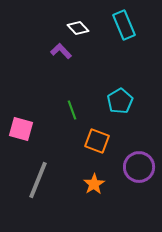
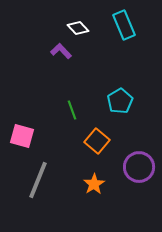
pink square: moved 1 px right, 7 px down
orange square: rotated 20 degrees clockwise
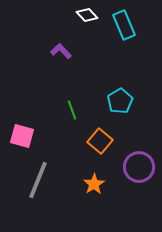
white diamond: moved 9 px right, 13 px up
orange square: moved 3 px right
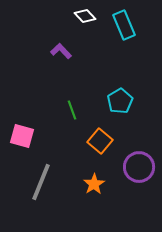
white diamond: moved 2 px left, 1 px down
gray line: moved 3 px right, 2 px down
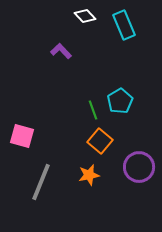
green line: moved 21 px right
orange star: moved 5 px left, 9 px up; rotated 20 degrees clockwise
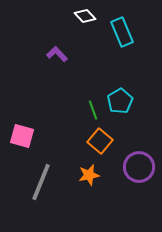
cyan rectangle: moved 2 px left, 7 px down
purple L-shape: moved 4 px left, 3 px down
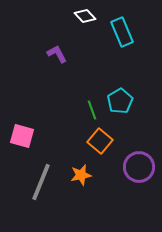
purple L-shape: rotated 15 degrees clockwise
green line: moved 1 px left
orange star: moved 8 px left
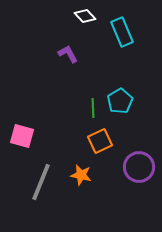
purple L-shape: moved 11 px right
green line: moved 1 px right, 2 px up; rotated 18 degrees clockwise
orange square: rotated 25 degrees clockwise
orange star: rotated 25 degrees clockwise
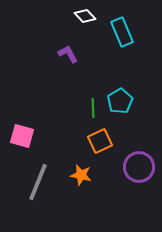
gray line: moved 3 px left
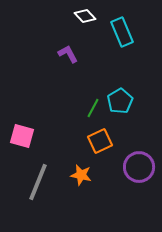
green line: rotated 30 degrees clockwise
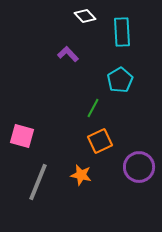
cyan rectangle: rotated 20 degrees clockwise
purple L-shape: rotated 15 degrees counterclockwise
cyan pentagon: moved 21 px up
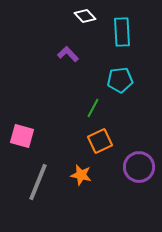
cyan pentagon: rotated 25 degrees clockwise
